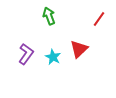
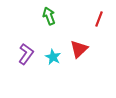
red line: rotated 14 degrees counterclockwise
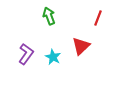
red line: moved 1 px left, 1 px up
red triangle: moved 2 px right, 3 px up
